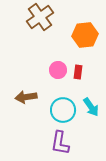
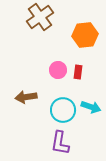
cyan arrow: rotated 36 degrees counterclockwise
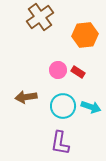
red rectangle: rotated 64 degrees counterclockwise
cyan circle: moved 4 px up
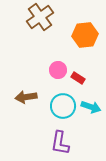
red rectangle: moved 6 px down
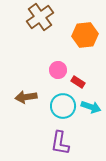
red rectangle: moved 4 px down
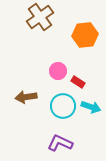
pink circle: moved 1 px down
purple L-shape: rotated 105 degrees clockwise
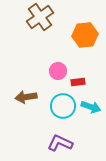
red rectangle: rotated 40 degrees counterclockwise
